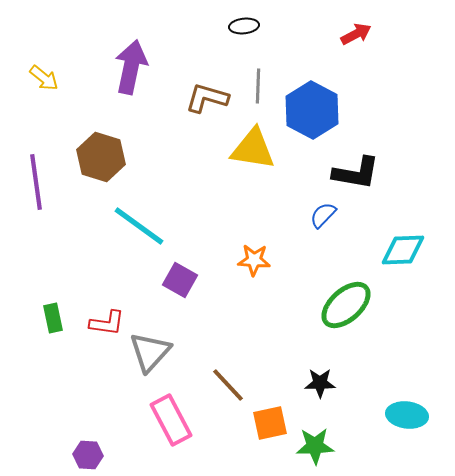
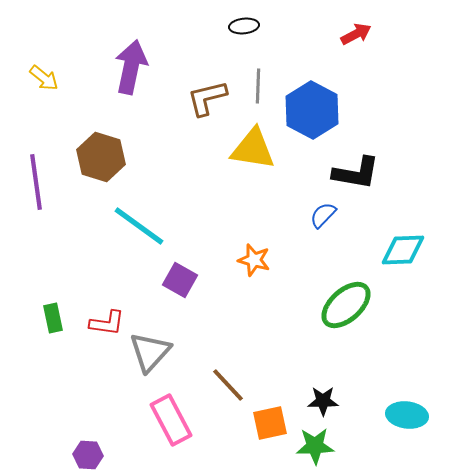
brown L-shape: rotated 30 degrees counterclockwise
orange star: rotated 12 degrees clockwise
black star: moved 3 px right, 18 px down
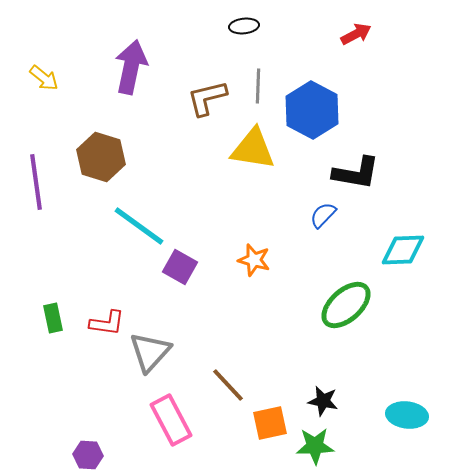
purple square: moved 13 px up
black star: rotated 12 degrees clockwise
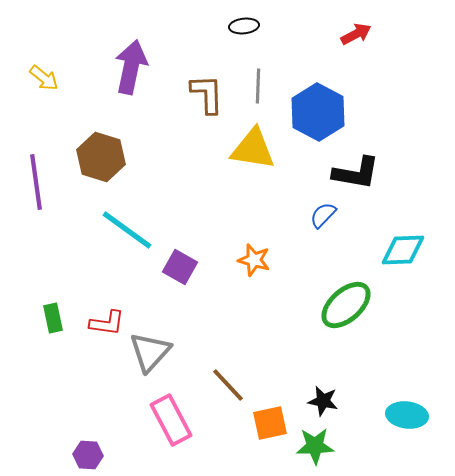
brown L-shape: moved 4 px up; rotated 102 degrees clockwise
blue hexagon: moved 6 px right, 2 px down
cyan line: moved 12 px left, 4 px down
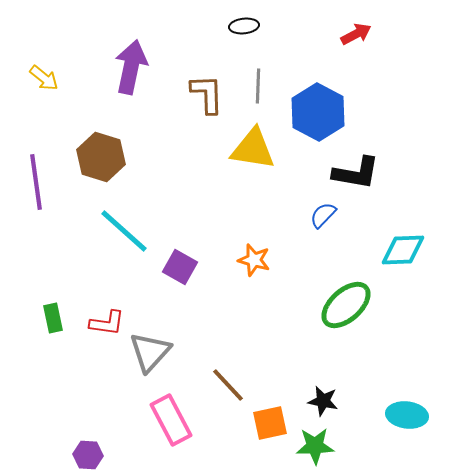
cyan line: moved 3 px left, 1 px down; rotated 6 degrees clockwise
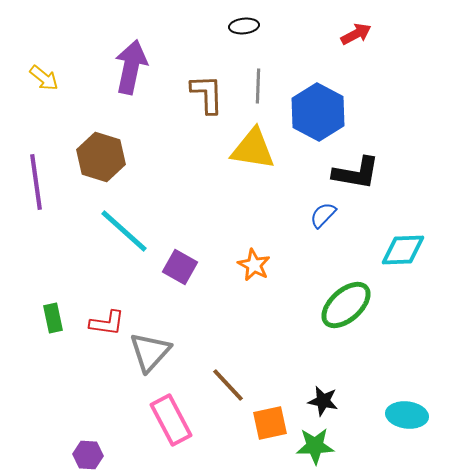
orange star: moved 5 px down; rotated 12 degrees clockwise
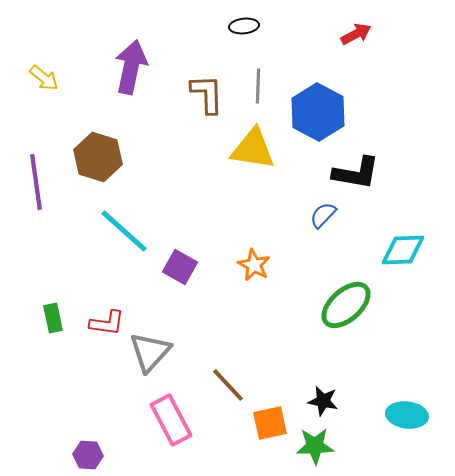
brown hexagon: moved 3 px left
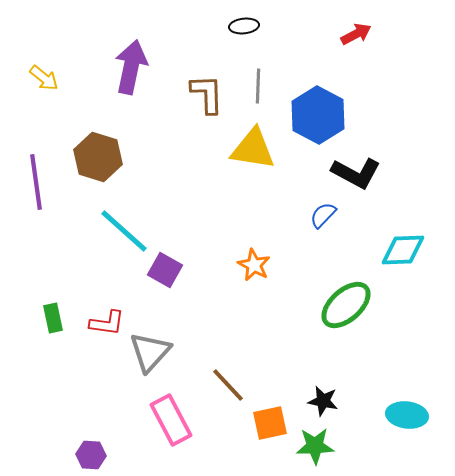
blue hexagon: moved 3 px down
black L-shape: rotated 18 degrees clockwise
purple square: moved 15 px left, 3 px down
purple hexagon: moved 3 px right
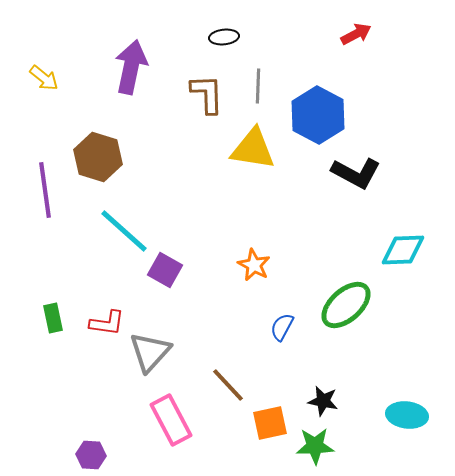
black ellipse: moved 20 px left, 11 px down
purple line: moved 9 px right, 8 px down
blue semicircle: moved 41 px left, 112 px down; rotated 16 degrees counterclockwise
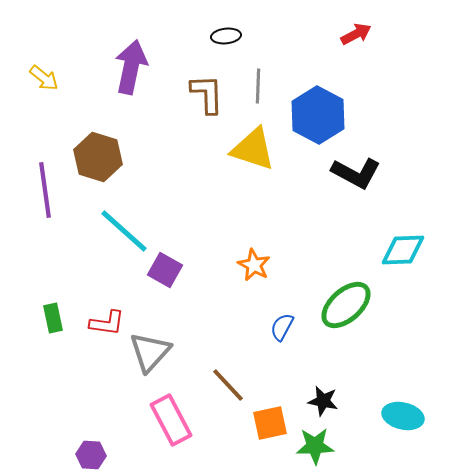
black ellipse: moved 2 px right, 1 px up
yellow triangle: rotated 9 degrees clockwise
cyan ellipse: moved 4 px left, 1 px down; rotated 6 degrees clockwise
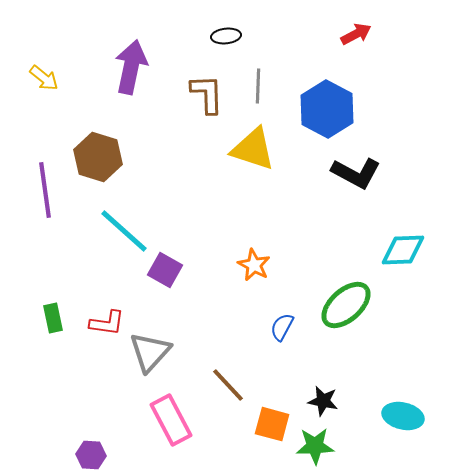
blue hexagon: moved 9 px right, 6 px up
orange square: moved 2 px right, 1 px down; rotated 27 degrees clockwise
